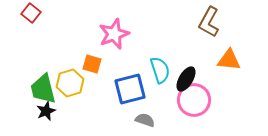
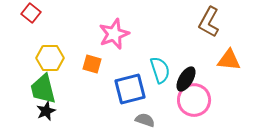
yellow hexagon: moved 20 px left, 25 px up; rotated 16 degrees clockwise
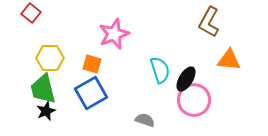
blue square: moved 39 px left, 4 px down; rotated 16 degrees counterclockwise
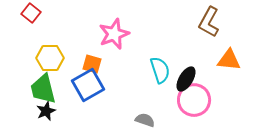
blue square: moved 3 px left, 8 px up
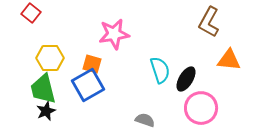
pink star: rotated 12 degrees clockwise
pink circle: moved 7 px right, 8 px down
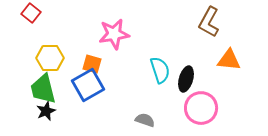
black ellipse: rotated 15 degrees counterclockwise
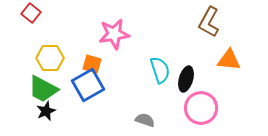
green trapezoid: rotated 48 degrees counterclockwise
